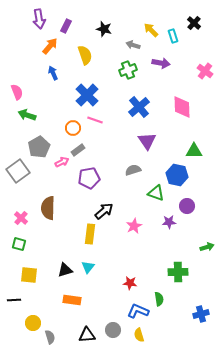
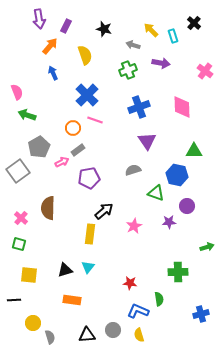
blue cross at (139, 107): rotated 20 degrees clockwise
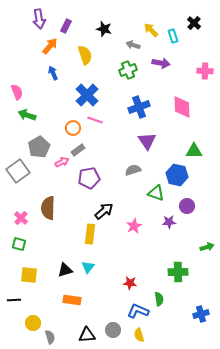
pink cross at (205, 71): rotated 35 degrees counterclockwise
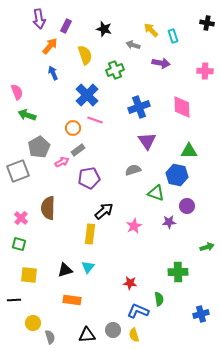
black cross at (194, 23): moved 13 px right; rotated 32 degrees counterclockwise
green cross at (128, 70): moved 13 px left
green triangle at (194, 151): moved 5 px left
gray square at (18, 171): rotated 15 degrees clockwise
yellow semicircle at (139, 335): moved 5 px left
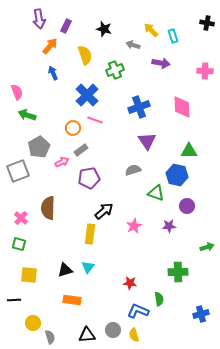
gray rectangle at (78, 150): moved 3 px right
purple star at (169, 222): moved 4 px down
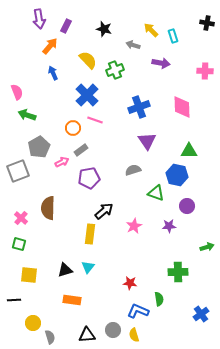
yellow semicircle at (85, 55): moved 3 px right, 5 px down; rotated 24 degrees counterclockwise
blue cross at (201, 314): rotated 21 degrees counterclockwise
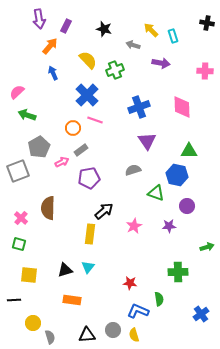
pink semicircle at (17, 92): rotated 112 degrees counterclockwise
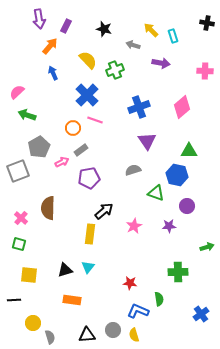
pink diamond at (182, 107): rotated 50 degrees clockwise
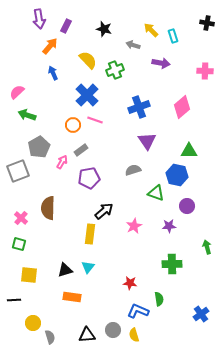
orange circle at (73, 128): moved 3 px up
pink arrow at (62, 162): rotated 32 degrees counterclockwise
green arrow at (207, 247): rotated 88 degrees counterclockwise
green cross at (178, 272): moved 6 px left, 8 px up
orange rectangle at (72, 300): moved 3 px up
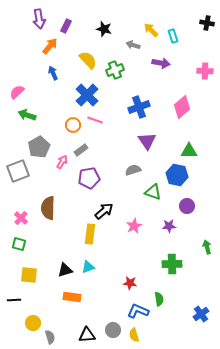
green triangle at (156, 193): moved 3 px left, 1 px up
cyan triangle at (88, 267): rotated 32 degrees clockwise
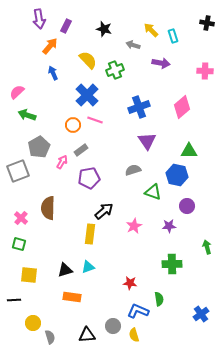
gray circle at (113, 330): moved 4 px up
